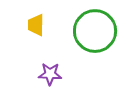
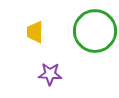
yellow trapezoid: moved 1 px left, 7 px down
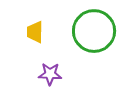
green circle: moved 1 px left
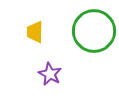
purple star: rotated 25 degrees clockwise
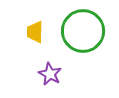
green circle: moved 11 px left
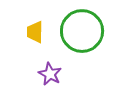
green circle: moved 1 px left
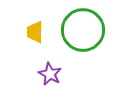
green circle: moved 1 px right, 1 px up
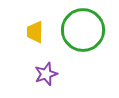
purple star: moved 4 px left; rotated 25 degrees clockwise
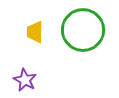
purple star: moved 21 px left, 6 px down; rotated 25 degrees counterclockwise
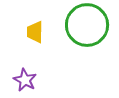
green circle: moved 4 px right, 5 px up
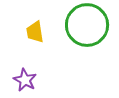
yellow trapezoid: rotated 10 degrees counterclockwise
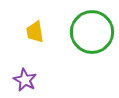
green circle: moved 5 px right, 7 px down
